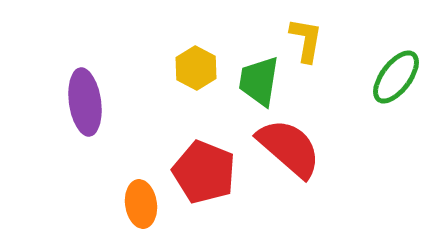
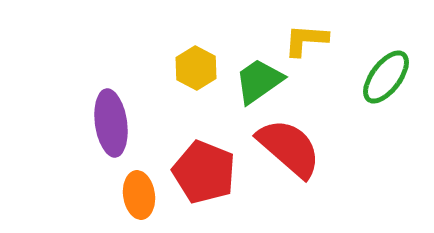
yellow L-shape: rotated 96 degrees counterclockwise
green ellipse: moved 10 px left
green trapezoid: rotated 46 degrees clockwise
purple ellipse: moved 26 px right, 21 px down
orange ellipse: moved 2 px left, 9 px up
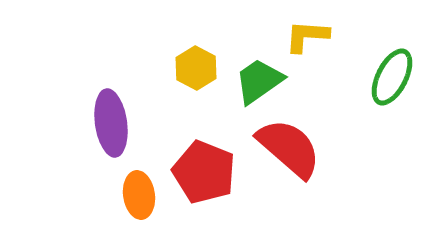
yellow L-shape: moved 1 px right, 4 px up
green ellipse: moved 6 px right; rotated 10 degrees counterclockwise
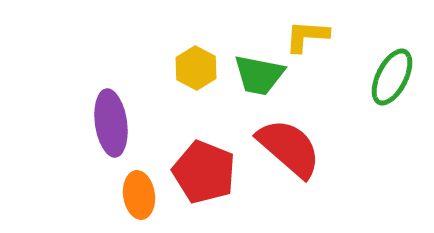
green trapezoid: moved 6 px up; rotated 134 degrees counterclockwise
